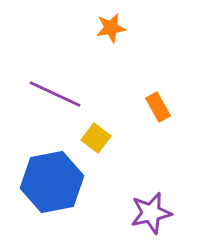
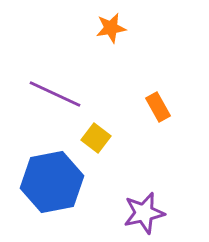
purple star: moved 7 px left
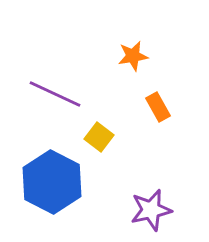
orange star: moved 22 px right, 28 px down
yellow square: moved 3 px right, 1 px up
blue hexagon: rotated 22 degrees counterclockwise
purple star: moved 7 px right, 3 px up
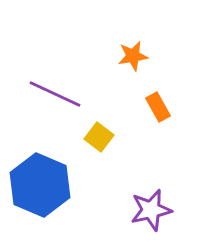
blue hexagon: moved 12 px left, 3 px down; rotated 4 degrees counterclockwise
